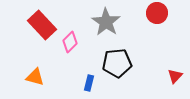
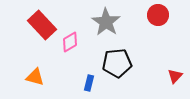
red circle: moved 1 px right, 2 px down
pink diamond: rotated 15 degrees clockwise
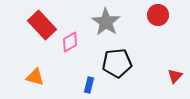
blue rectangle: moved 2 px down
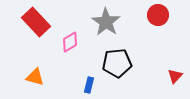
red rectangle: moved 6 px left, 3 px up
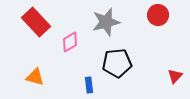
gray star: rotated 24 degrees clockwise
blue rectangle: rotated 21 degrees counterclockwise
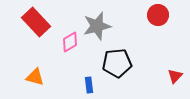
gray star: moved 9 px left, 4 px down
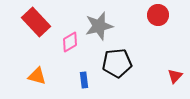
gray star: moved 2 px right
orange triangle: moved 2 px right, 1 px up
blue rectangle: moved 5 px left, 5 px up
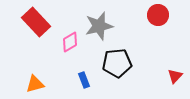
orange triangle: moved 2 px left, 8 px down; rotated 30 degrees counterclockwise
blue rectangle: rotated 14 degrees counterclockwise
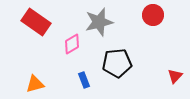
red circle: moved 5 px left
red rectangle: rotated 12 degrees counterclockwise
gray star: moved 4 px up
pink diamond: moved 2 px right, 2 px down
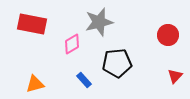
red circle: moved 15 px right, 20 px down
red rectangle: moved 4 px left, 2 px down; rotated 24 degrees counterclockwise
blue rectangle: rotated 21 degrees counterclockwise
